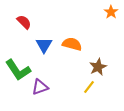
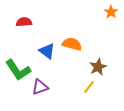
red semicircle: rotated 49 degrees counterclockwise
blue triangle: moved 3 px right, 6 px down; rotated 24 degrees counterclockwise
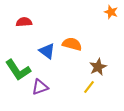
orange star: rotated 16 degrees counterclockwise
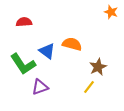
green L-shape: moved 5 px right, 6 px up
